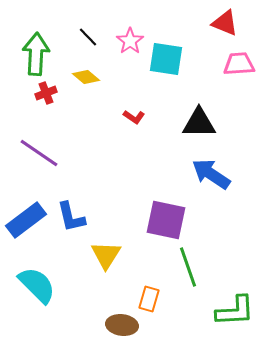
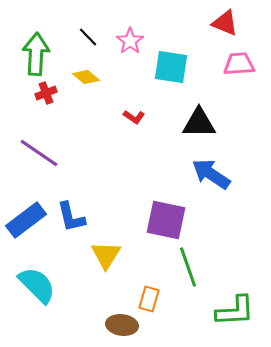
cyan square: moved 5 px right, 8 px down
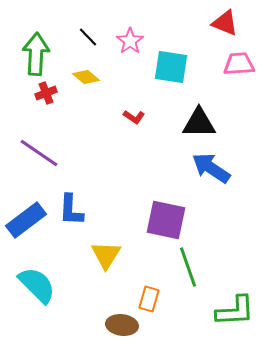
blue arrow: moved 6 px up
blue L-shape: moved 7 px up; rotated 16 degrees clockwise
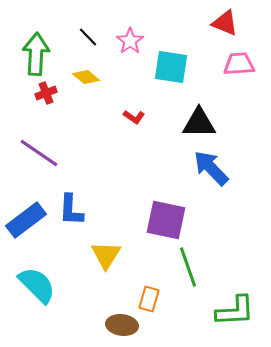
blue arrow: rotated 12 degrees clockwise
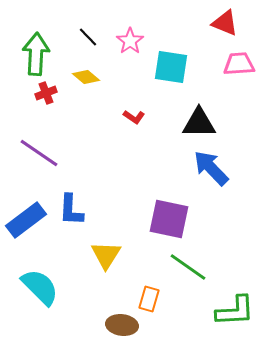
purple square: moved 3 px right, 1 px up
green line: rotated 36 degrees counterclockwise
cyan semicircle: moved 3 px right, 2 px down
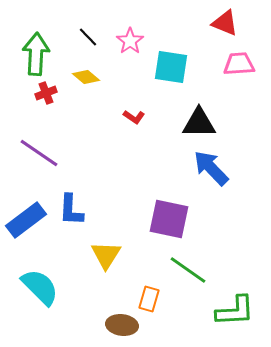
green line: moved 3 px down
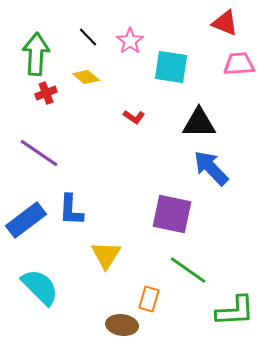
purple square: moved 3 px right, 5 px up
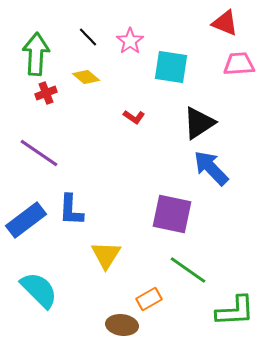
black triangle: rotated 33 degrees counterclockwise
cyan semicircle: moved 1 px left, 3 px down
orange rectangle: rotated 45 degrees clockwise
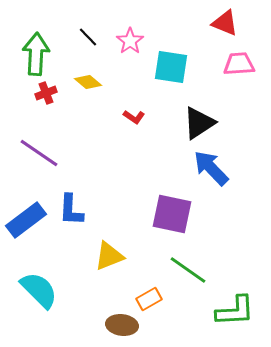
yellow diamond: moved 2 px right, 5 px down
yellow triangle: moved 3 px right, 1 px down; rotated 36 degrees clockwise
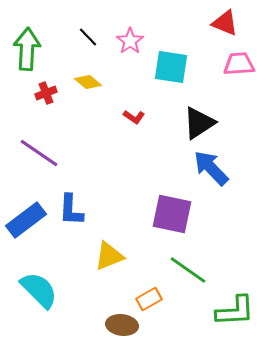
green arrow: moved 9 px left, 5 px up
